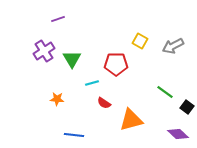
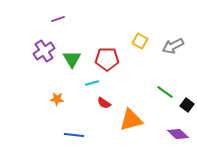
red pentagon: moved 9 px left, 5 px up
black square: moved 2 px up
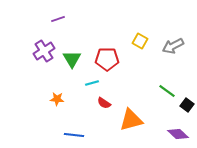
green line: moved 2 px right, 1 px up
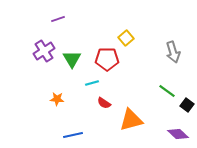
yellow square: moved 14 px left, 3 px up; rotated 21 degrees clockwise
gray arrow: moved 6 px down; rotated 80 degrees counterclockwise
blue line: moved 1 px left; rotated 18 degrees counterclockwise
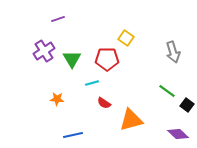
yellow square: rotated 14 degrees counterclockwise
